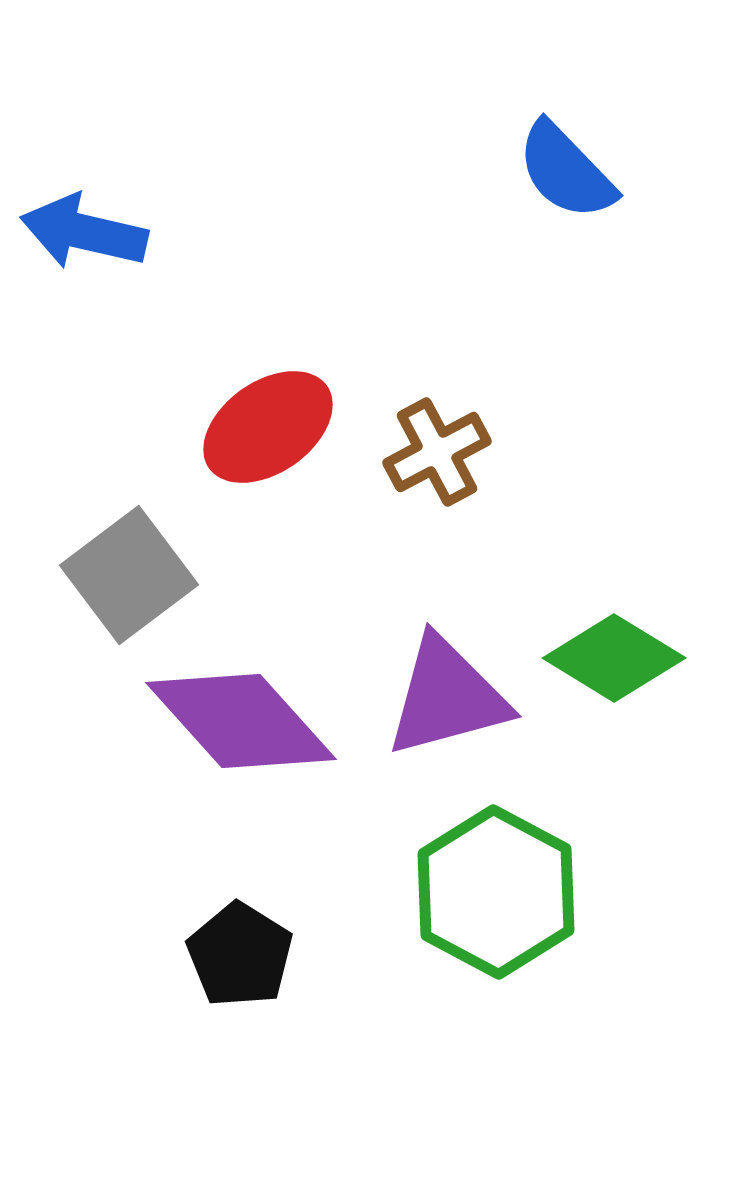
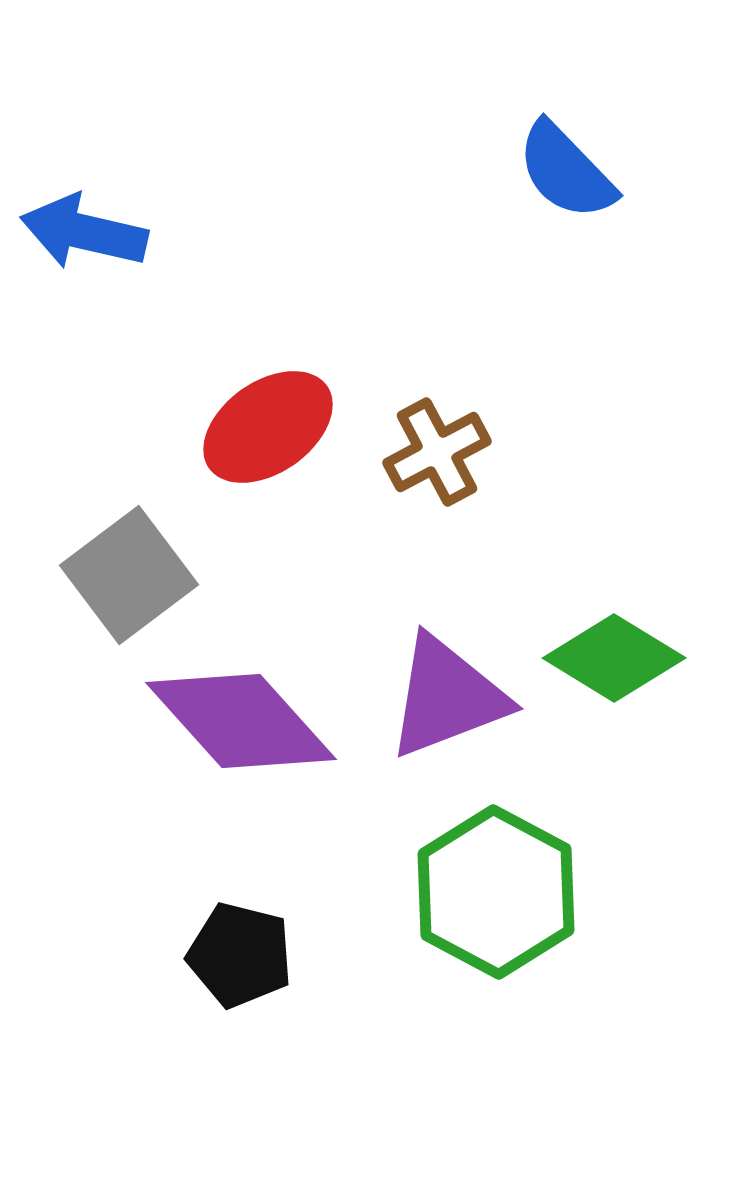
purple triangle: rotated 6 degrees counterclockwise
black pentagon: rotated 18 degrees counterclockwise
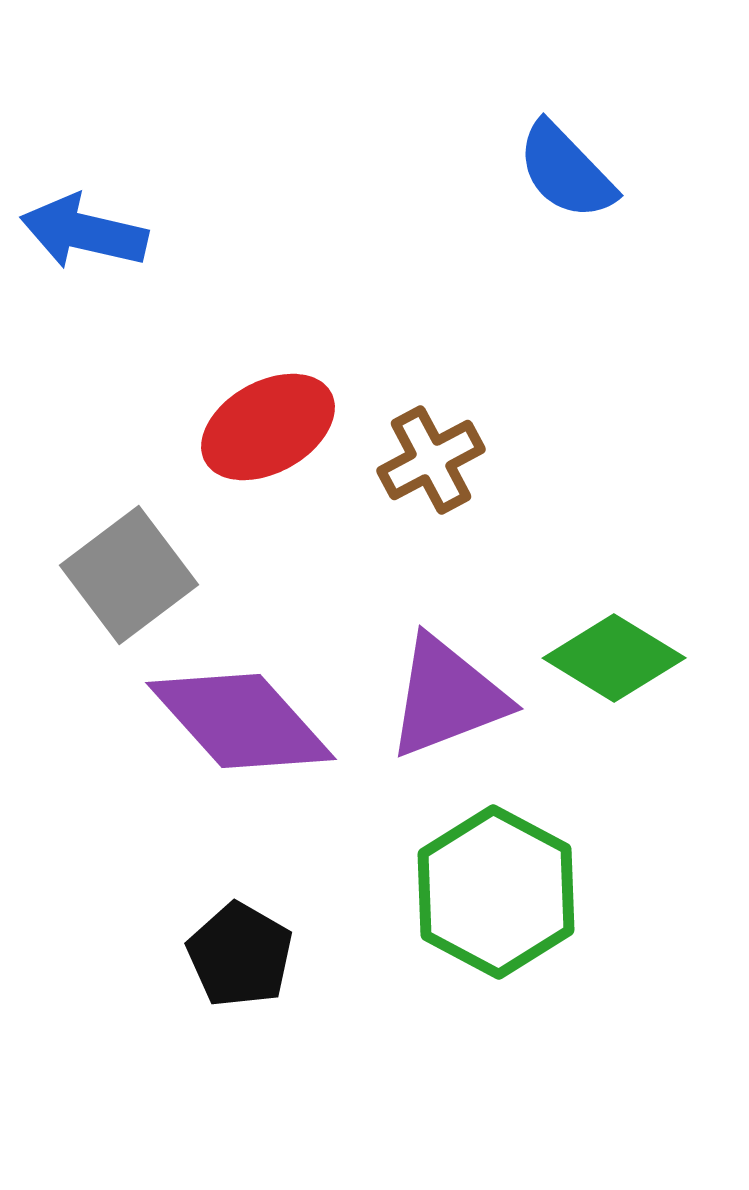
red ellipse: rotated 6 degrees clockwise
brown cross: moved 6 px left, 8 px down
black pentagon: rotated 16 degrees clockwise
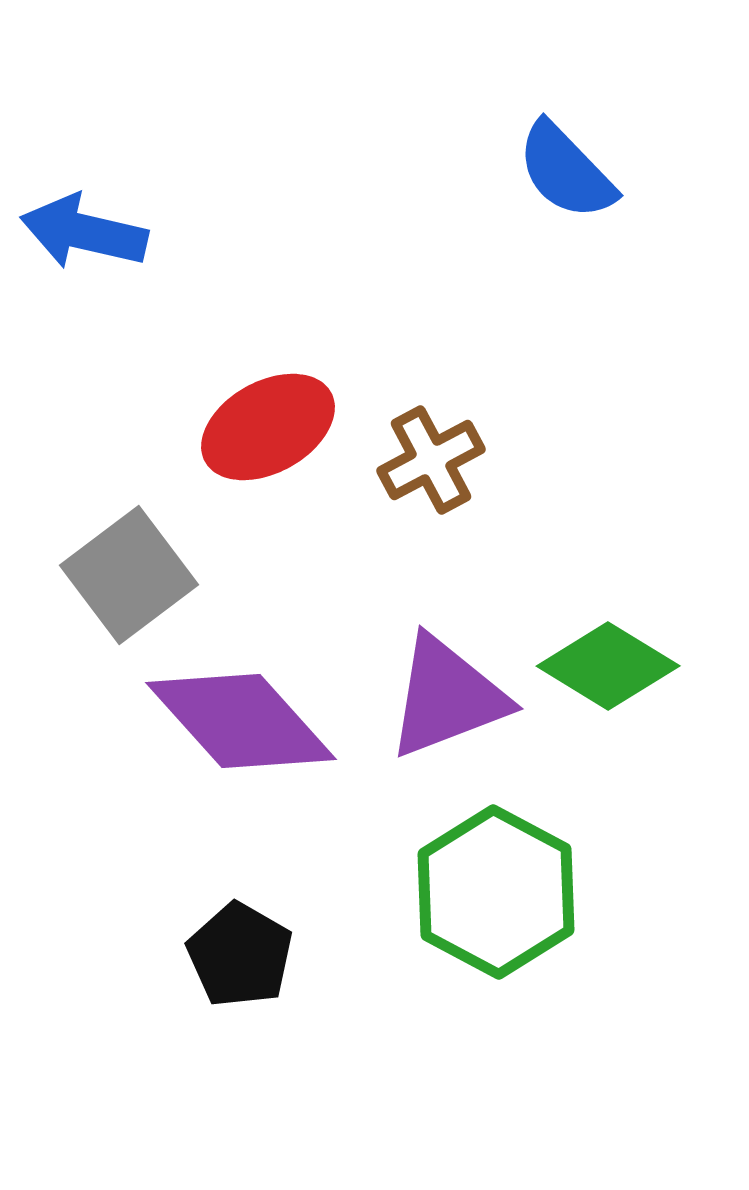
green diamond: moved 6 px left, 8 px down
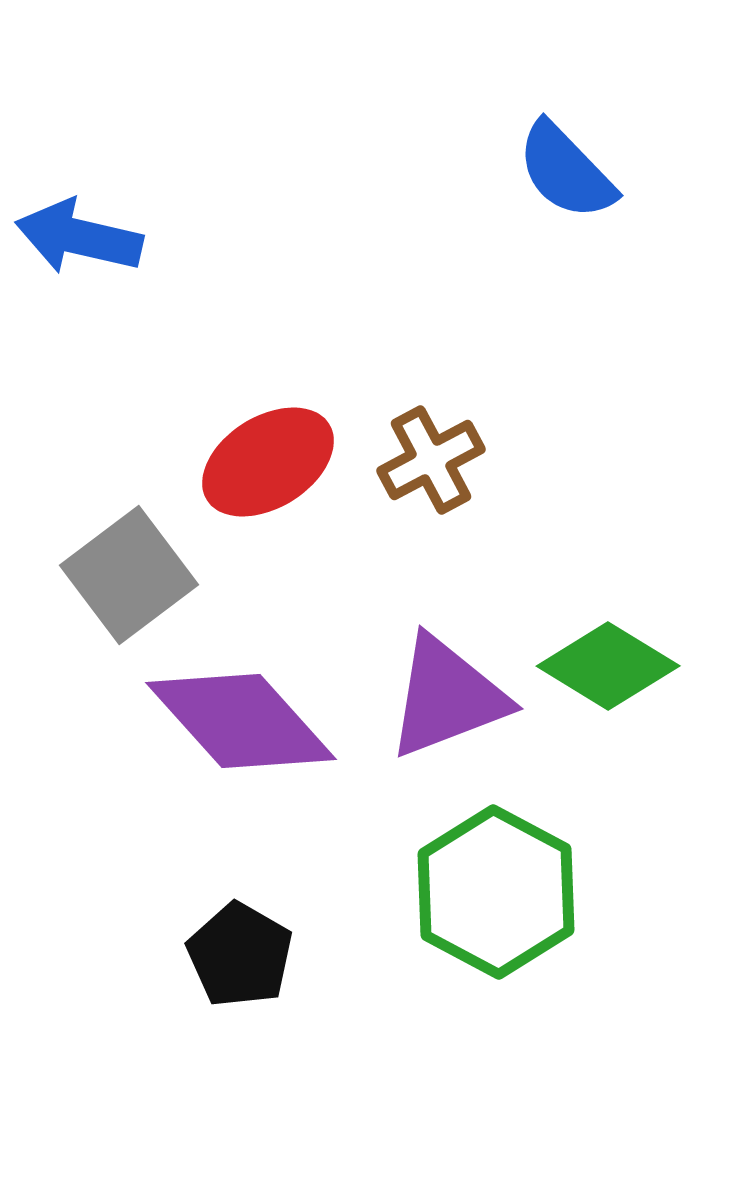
blue arrow: moved 5 px left, 5 px down
red ellipse: moved 35 px down; rotated 3 degrees counterclockwise
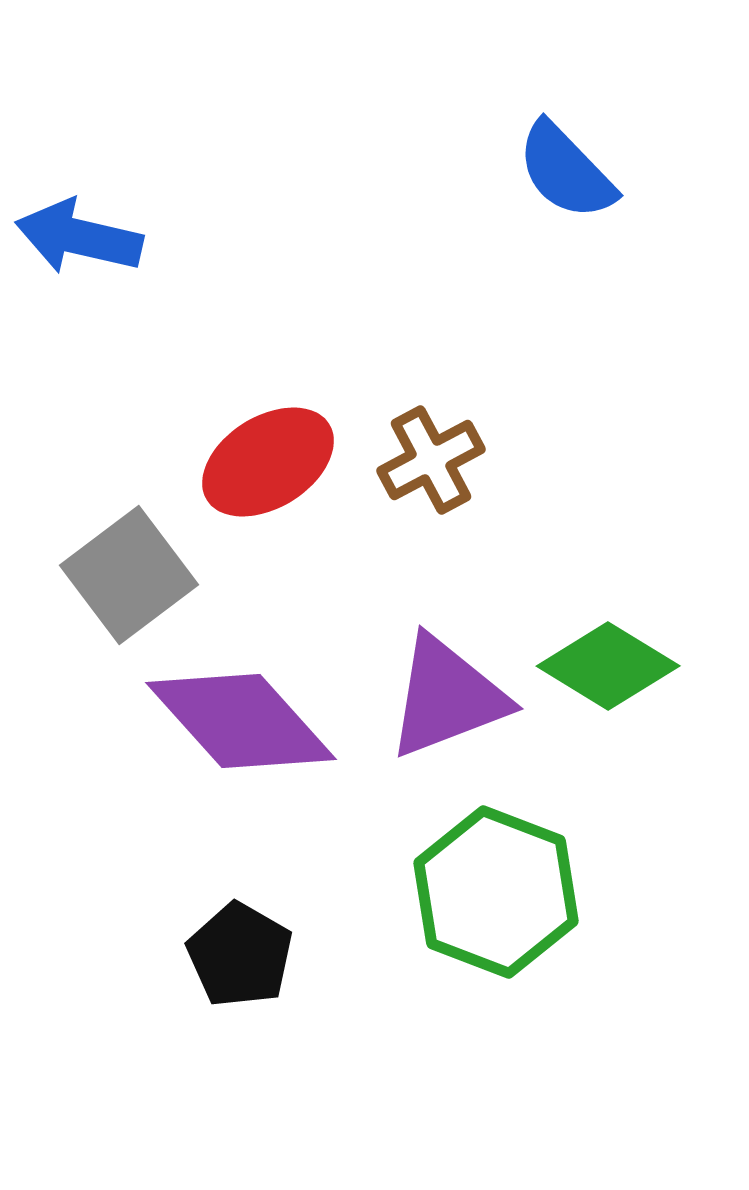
green hexagon: rotated 7 degrees counterclockwise
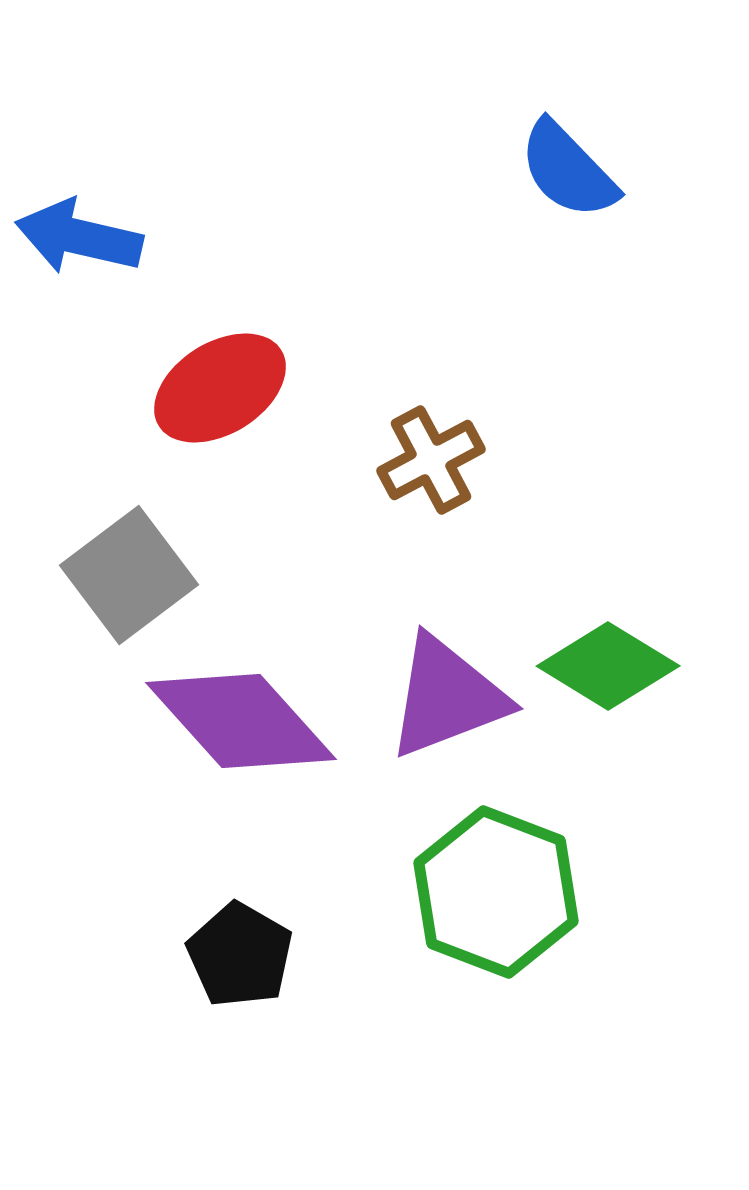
blue semicircle: moved 2 px right, 1 px up
red ellipse: moved 48 px left, 74 px up
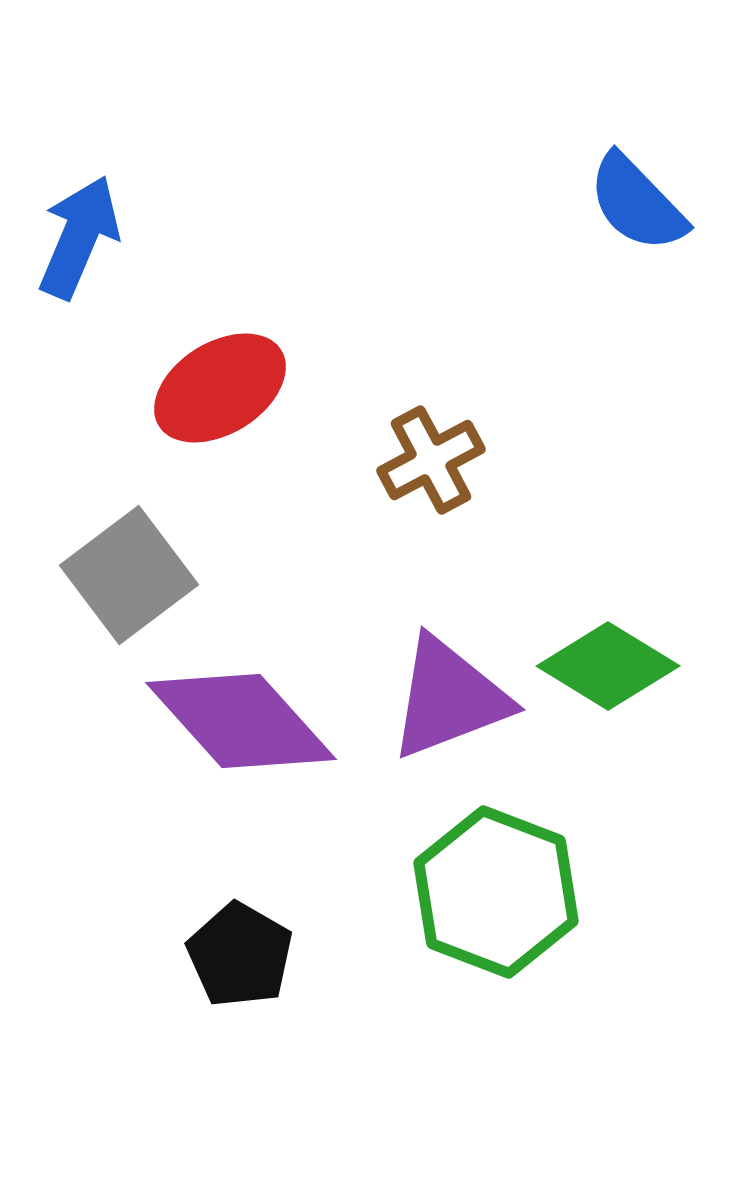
blue semicircle: moved 69 px right, 33 px down
blue arrow: rotated 100 degrees clockwise
purple triangle: moved 2 px right, 1 px down
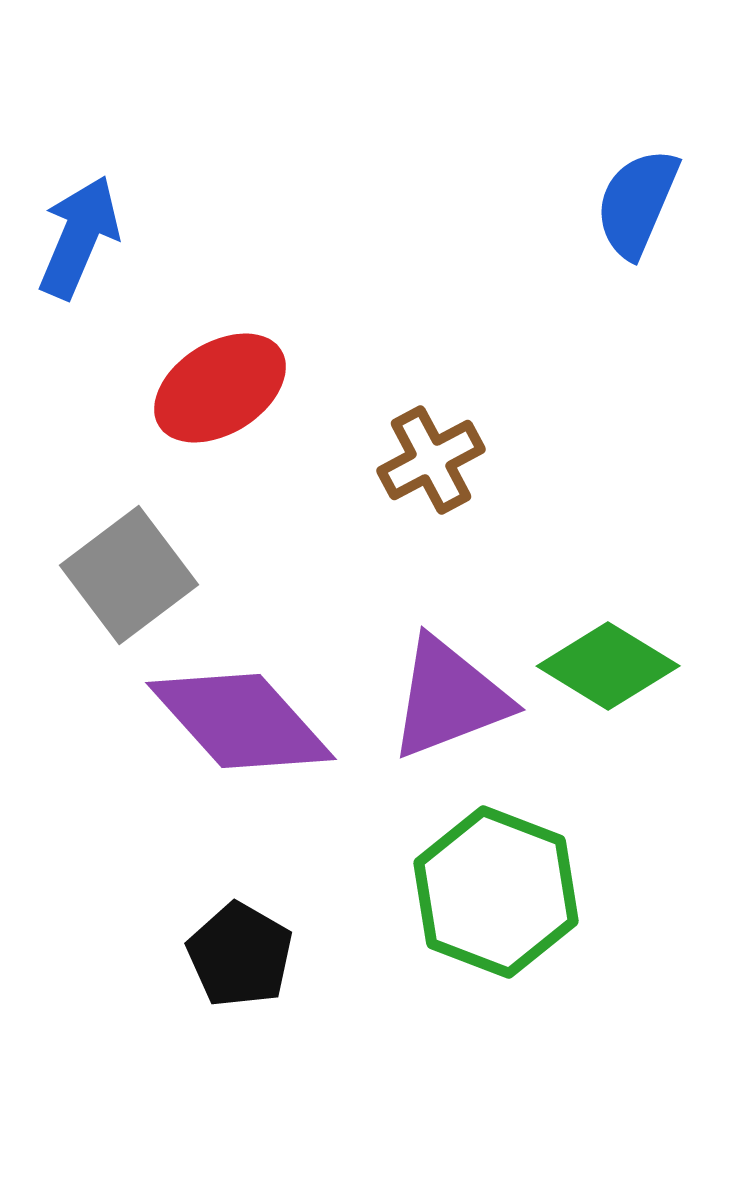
blue semicircle: rotated 67 degrees clockwise
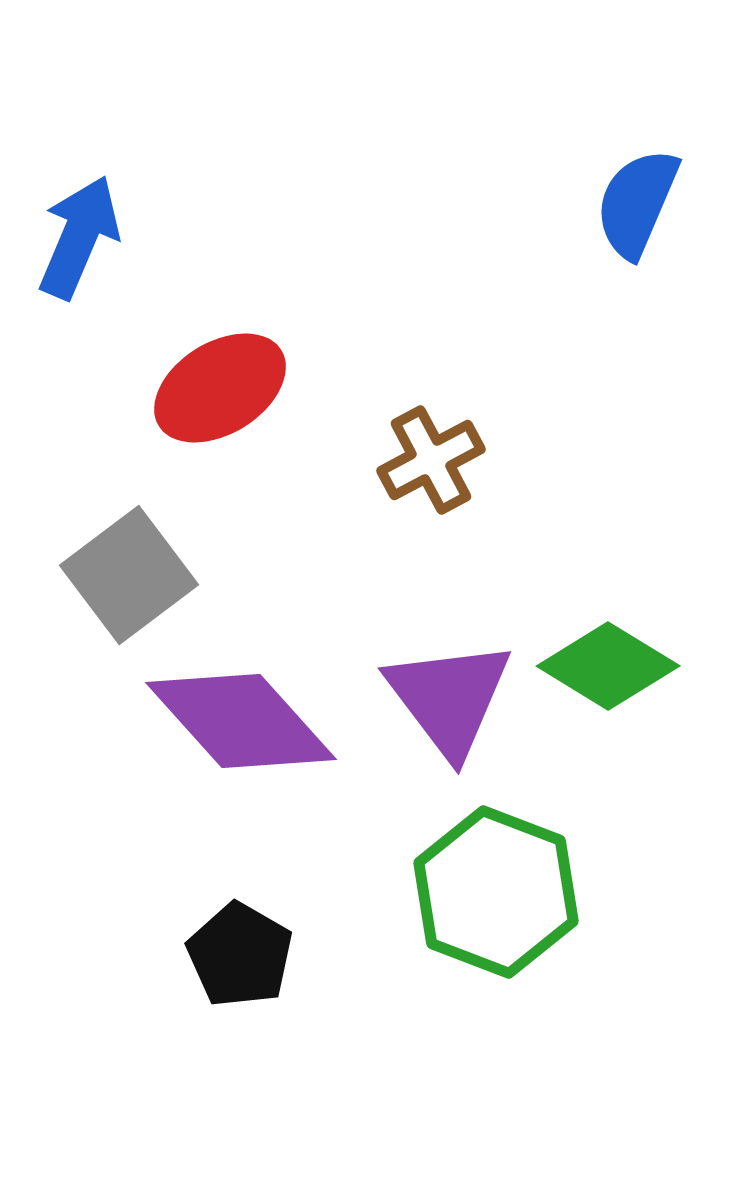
purple triangle: rotated 46 degrees counterclockwise
